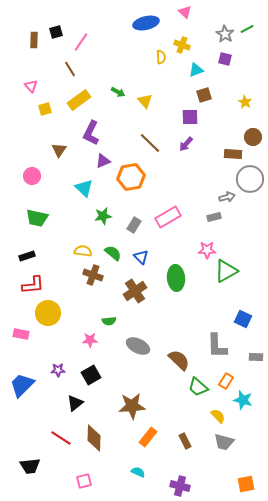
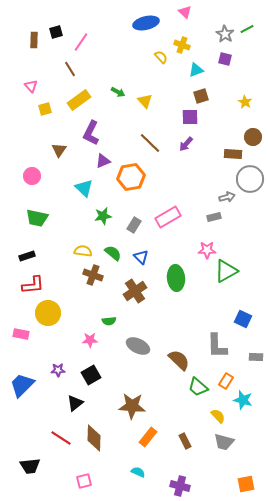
yellow semicircle at (161, 57): rotated 40 degrees counterclockwise
brown square at (204, 95): moved 3 px left, 1 px down
brown star at (132, 406): rotated 8 degrees clockwise
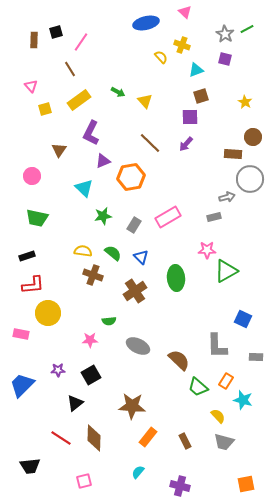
cyan semicircle at (138, 472): rotated 72 degrees counterclockwise
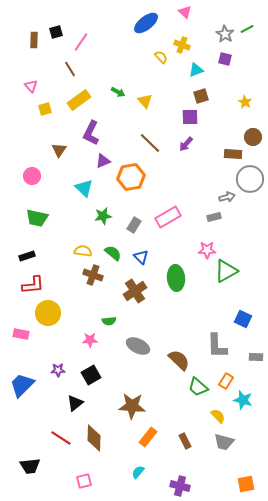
blue ellipse at (146, 23): rotated 25 degrees counterclockwise
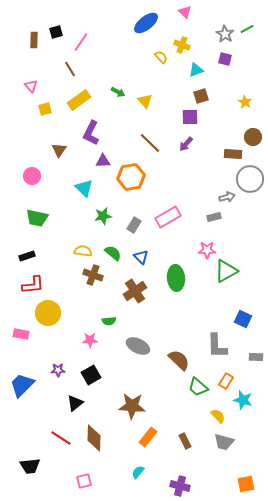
purple triangle at (103, 161): rotated 21 degrees clockwise
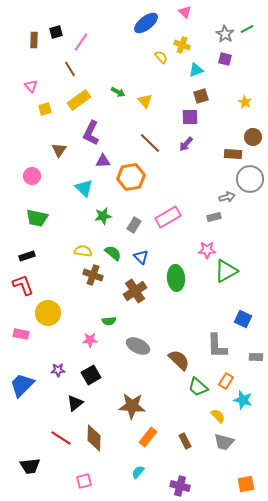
red L-shape at (33, 285): moved 10 px left; rotated 105 degrees counterclockwise
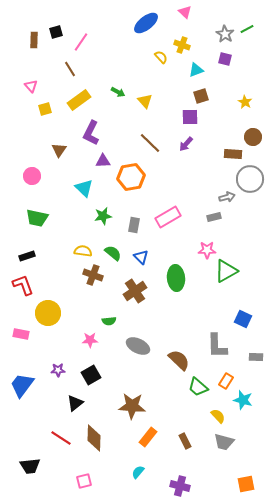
gray rectangle at (134, 225): rotated 21 degrees counterclockwise
blue trapezoid at (22, 385): rotated 8 degrees counterclockwise
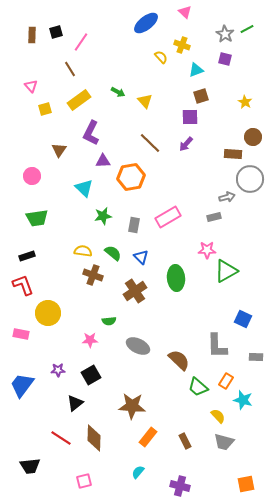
brown rectangle at (34, 40): moved 2 px left, 5 px up
green trapezoid at (37, 218): rotated 20 degrees counterclockwise
